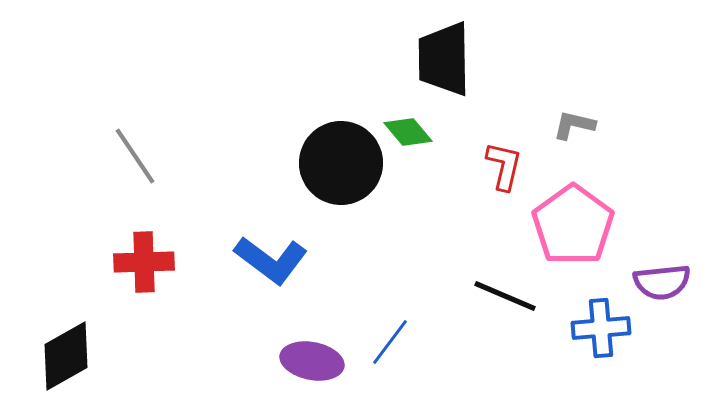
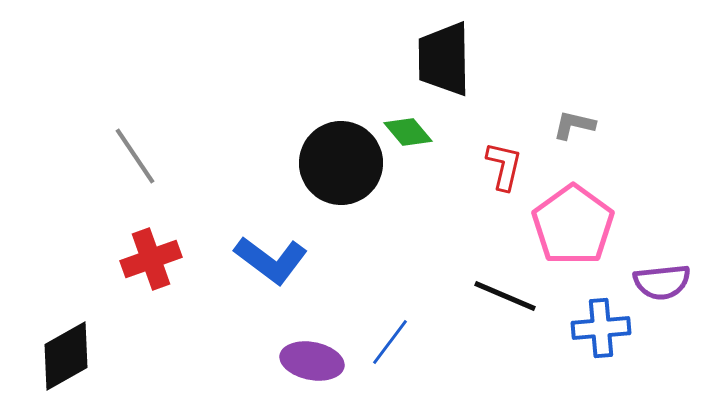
red cross: moved 7 px right, 3 px up; rotated 18 degrees counterclockwise
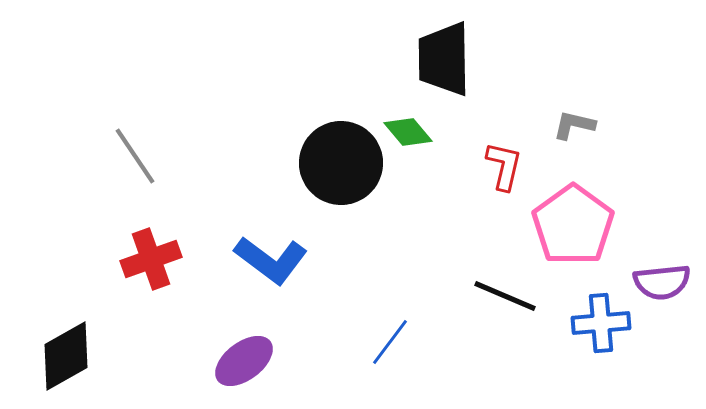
blue cross: moved 5 px up
purple ellipse: moved 68 px left; rotated 48 degrees counterclockwise
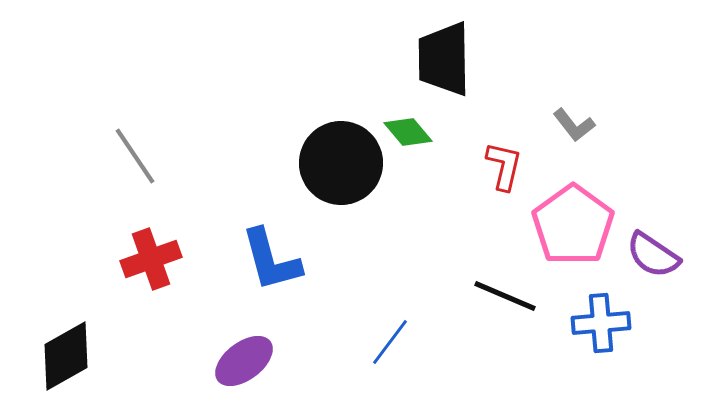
gray L-shape: rotated 141 degrees counterclockwise
blue L-shape: rotated 38 degrees clockwise
purple semicircle: moved 9 px left, 27 px up; rotated 40 degrees clockwise
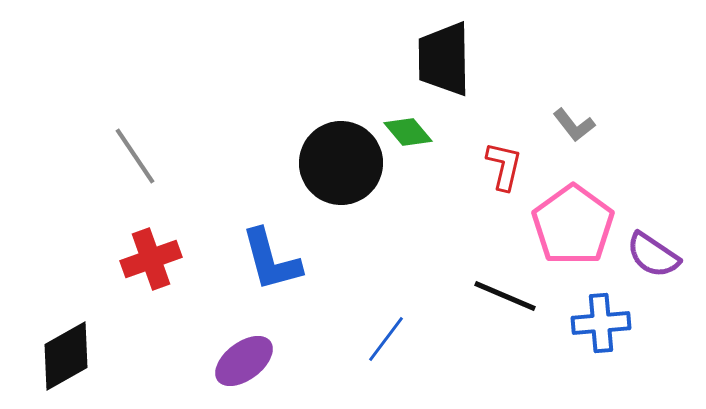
blue line: moved 4 px left, 3 px up
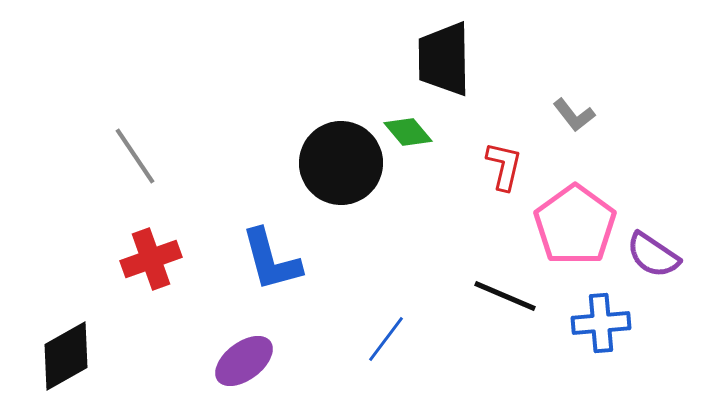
gray L-shape: moved 10 px up
pink pentagon: moved 2 px right
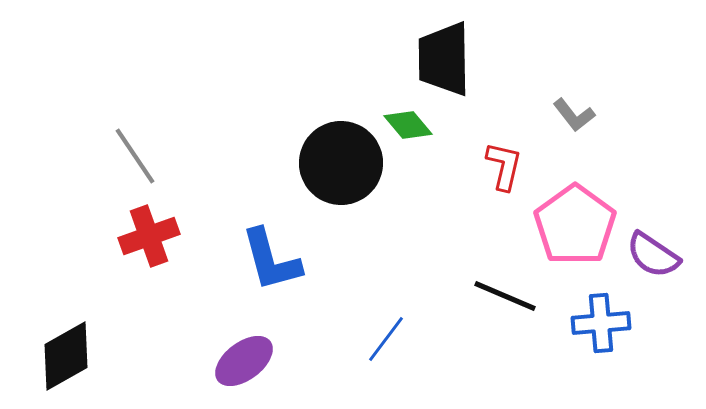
green diamond: moved 7 px up
red cross: moved 2 px left, 23 px up
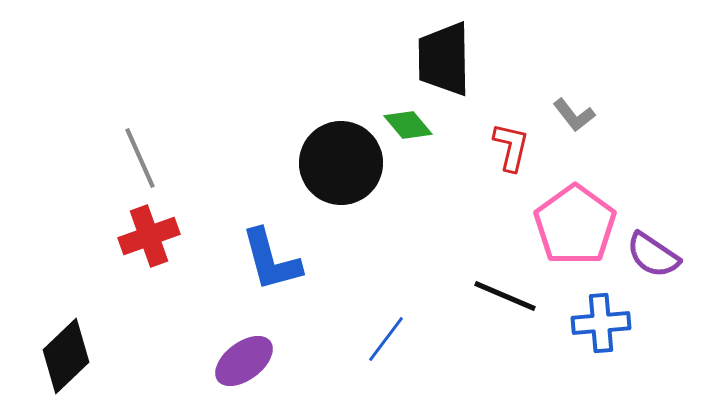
gray line: moved 5 px right, 2 px down; rotated 10 degrees clockwise
red L-shape: moved 7 px right, 19 px up
black diamond: rotated 14 degrees counterclockwise
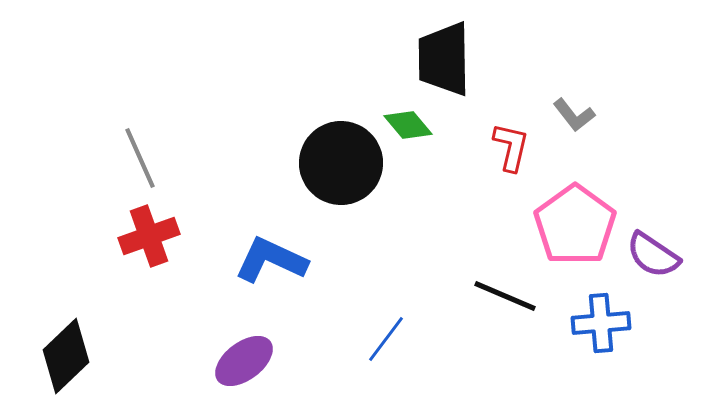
blue L-shape: rotated 130 degrees clockwise
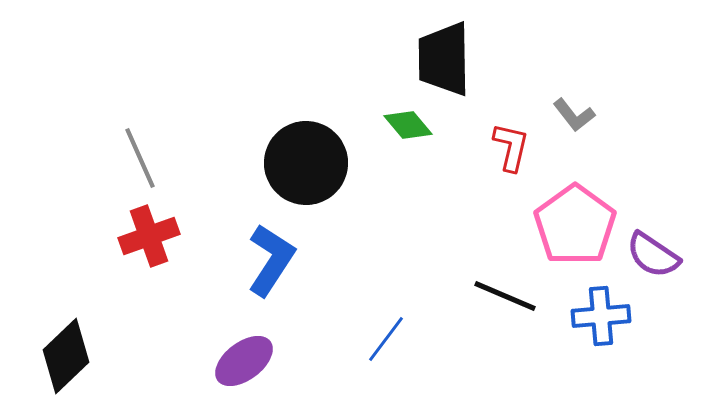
black circle: moved 35 px left
blue L-shape: rotated 98 degrees clockwise
blue cross: moved 7 px up
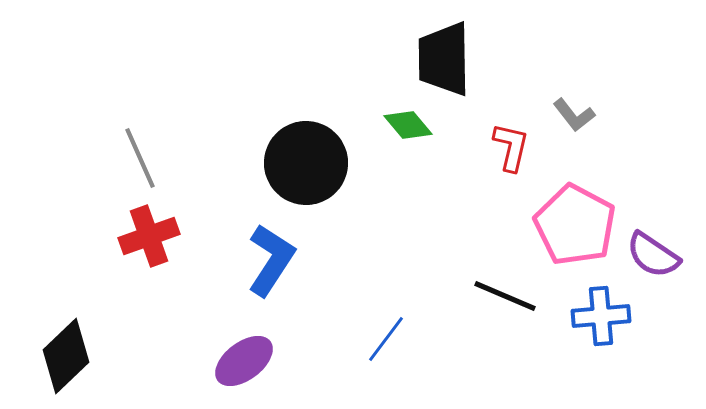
pink pentagon: rotated 8 degrees counterclockwise
